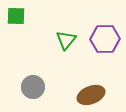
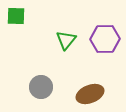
gray circle: moved 8 px right
brown ellipse: moved 1 px left, 1 px up
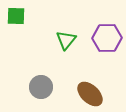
purple hexagon: moved 2 px right, 1 px up
brown ellipse: rotated 64 degrees clockwise
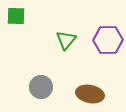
purple hexagon: moved 1 px right, 2 px down
brown ellipse: rotated 32 degrees counterclockwise
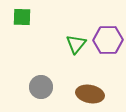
green square: moved 6 px right, 1 px down
green triangle: moved 10 px right, 4 px down
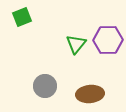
green square: rotated 24 degrees counterclockwise
gray circle: moved 4 px right, 1 px up
brown ellipse: rotated 16 degrees counterclockwise
